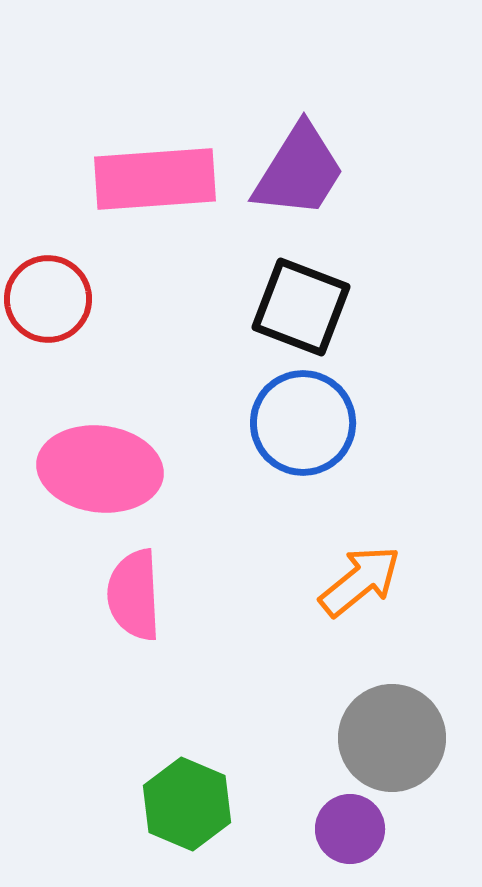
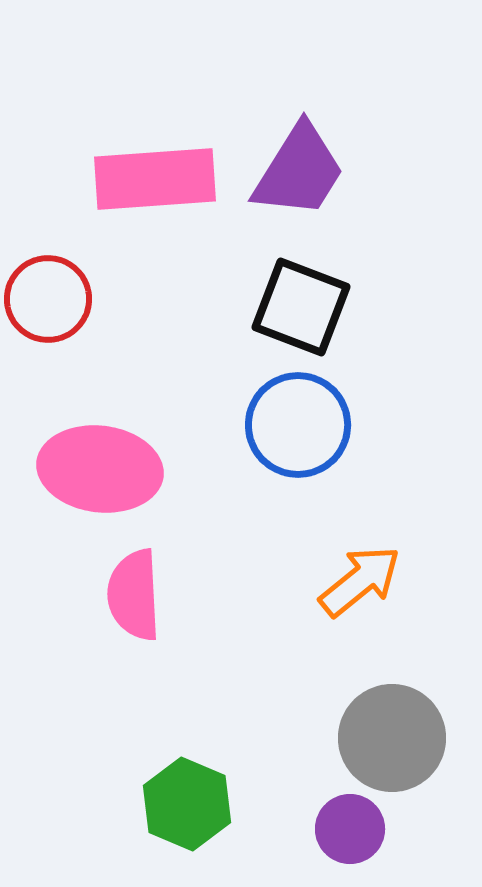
blue circle: moved 5 px left, 2 px down
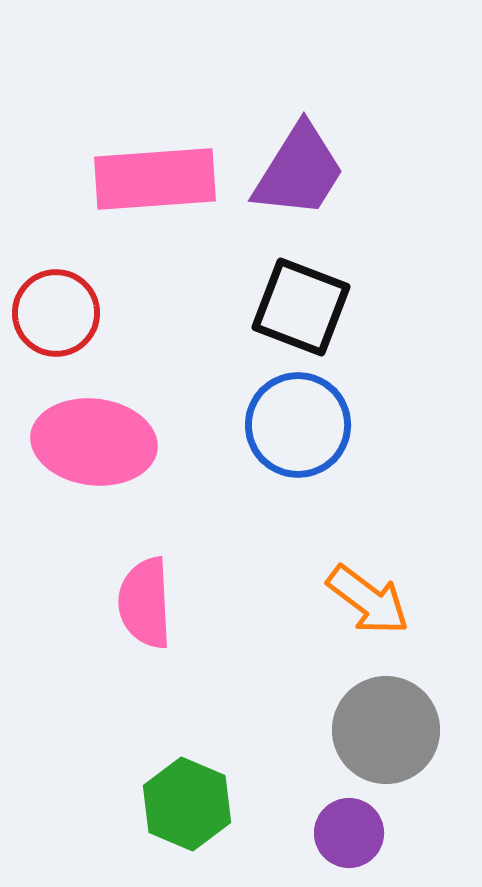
red circle: moved 8 px right, 14 px down
pink ellipse: moved 6 px left, 27 px up
orange arrow: moved 8 px right, 19 px down; rotated 76 degrees clockwise
pink semicircle: moved 11 px right, 8 px down
gray circle: moved 6 px left, 8 px up
purple circle: moved 1 px left, 4 px down
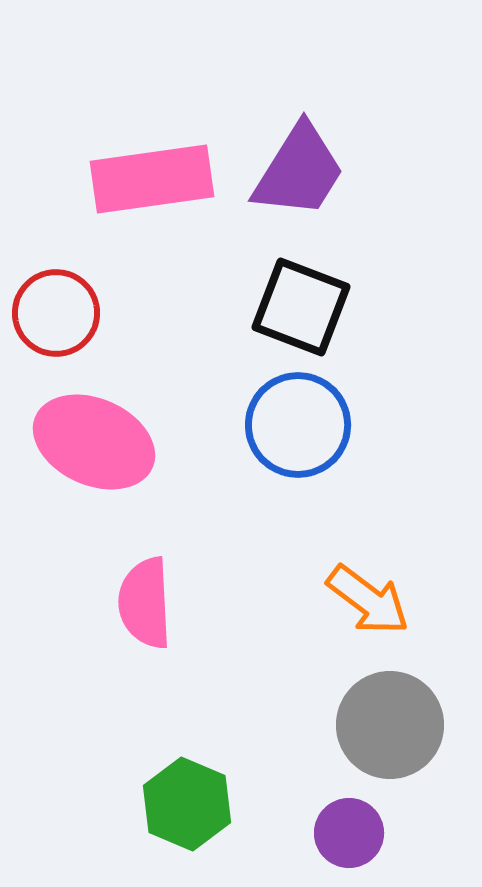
pink rectangle: moved 3 px left; rotated 4 degrees counterclockwise
pink ellipse: rotated 17 degrees clockwise
gray circle: moved 4 px right, 5 px up
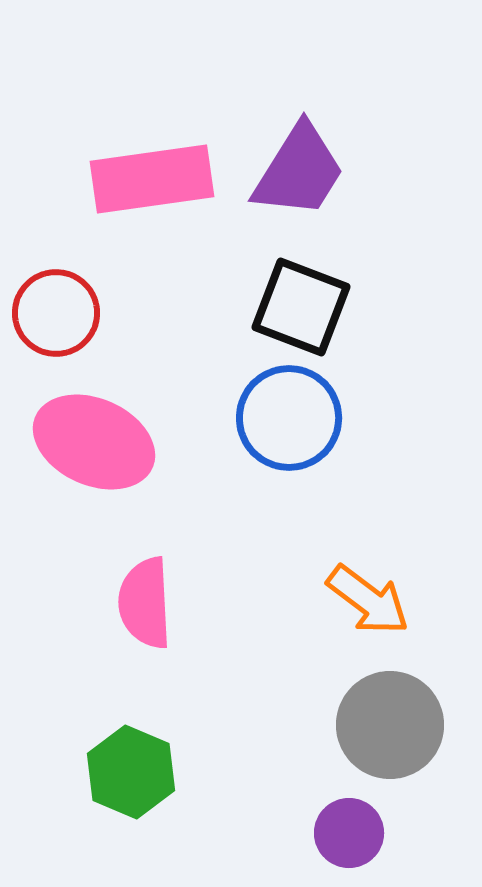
blue circle: moved 9 px left, 7 px up
green hexagon: moved 56 px left, 32 px up
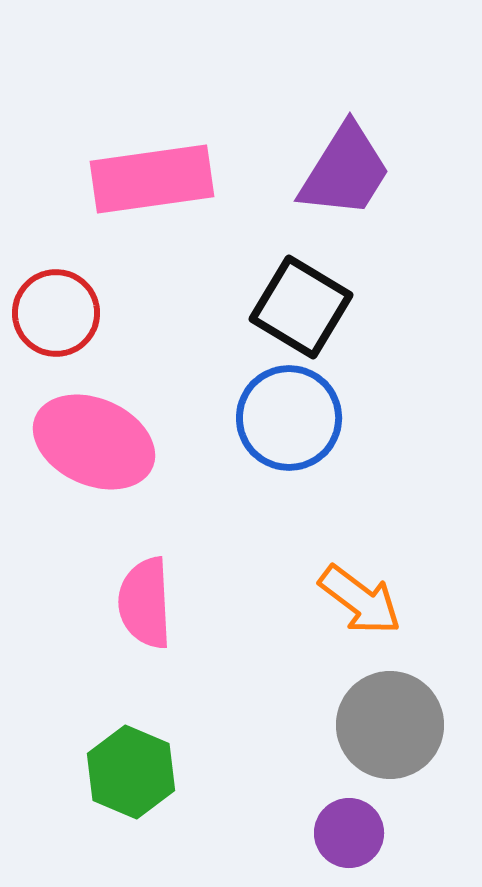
purple trapezoid: moved 46 px right
black square: rotated 10 degrees clockwise
orange arrow: moved 8 px left
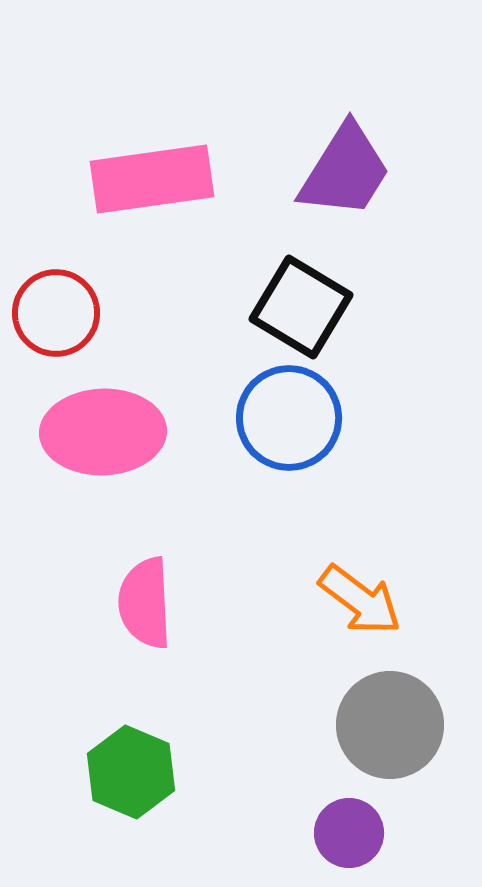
pink ellipse: moved 9 px right, 10 px up; rotated 26 degrees counterclockwise
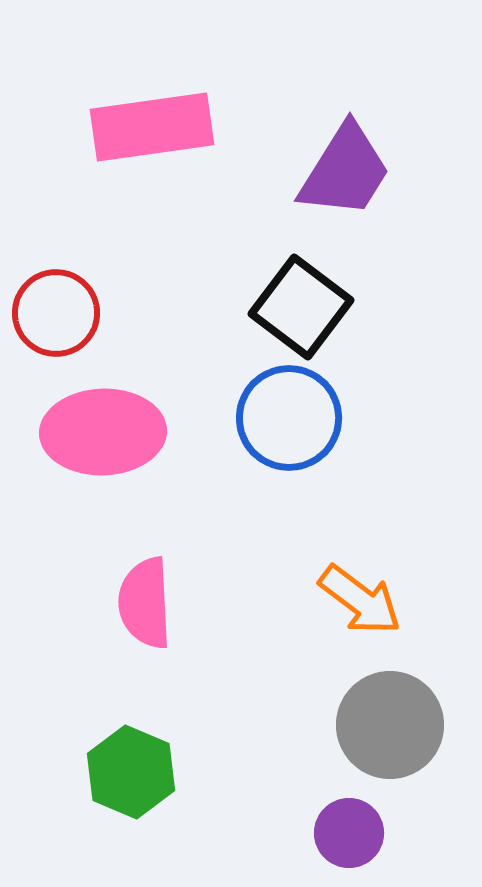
pink rectangle: moved 52 px up
black square: rotated 6 degrees clockwise
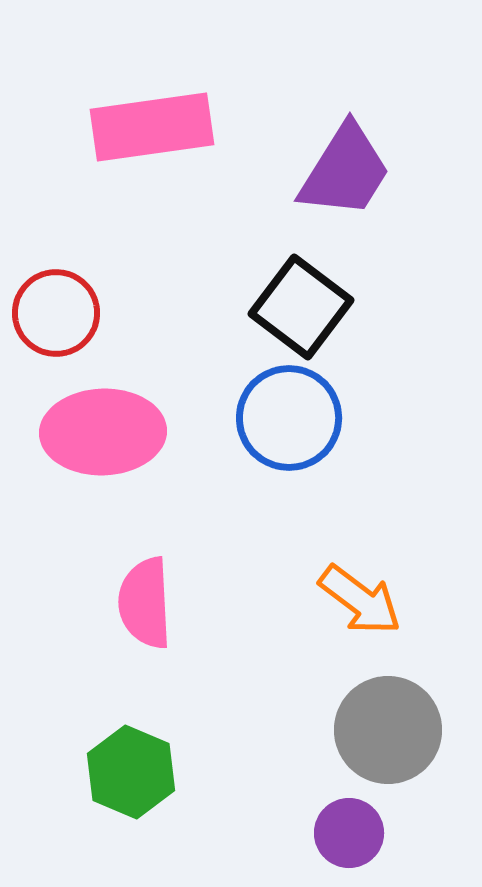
gray circle: moved 2 px left, 5 px down
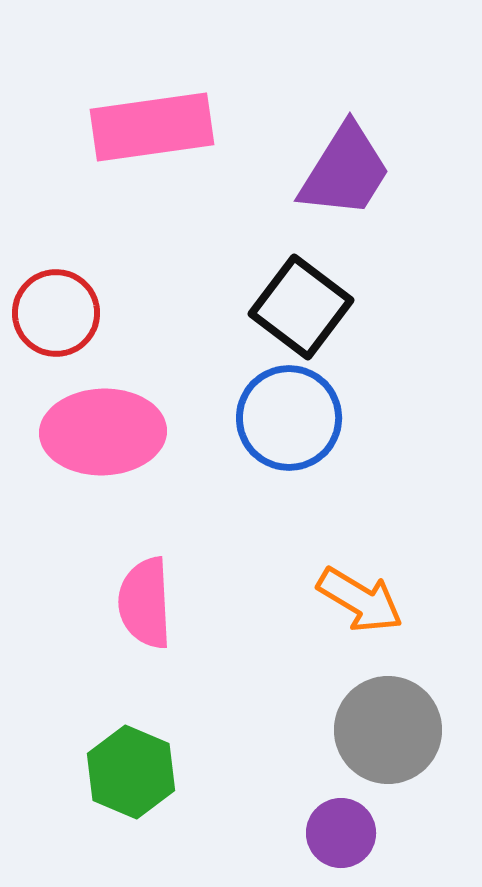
orange arrow: rotated 6 degrees counterclockwise
purple circle: moved 8 px left
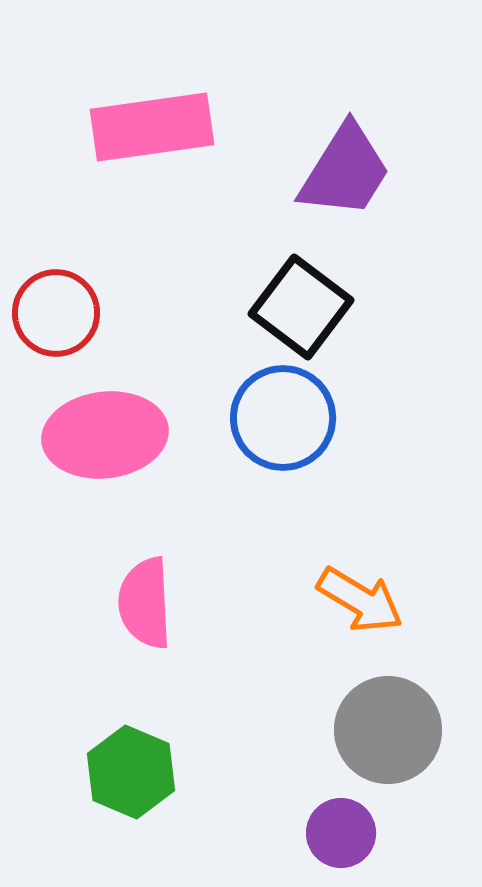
blue circle: moved 6 px left
pink ellipse: moved 2 px right, 3 px down; rotated 5 degrees counterclockwise
